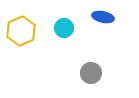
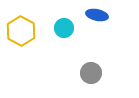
blue ellipse: moved 6 px left, 2 px up
yellow hexagon: rotated 8 degrees counterclockwise
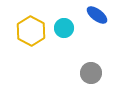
blue ellipse: rotated 25 degrees clockwise
yellow hexagon: moved 10 px right
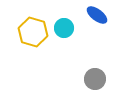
yellow hexagon: moved 2 px right, 1 px down; rotated 12 degrees counterclockwise
gray circle: moved 4 px right, 6 px down
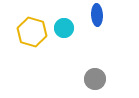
blue ellipse: rotated 50 degrees clockwise
yellow hexagon: moved 1 px left
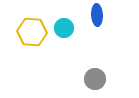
yellow hexagon: rotated 12 degrees counterclockwise
